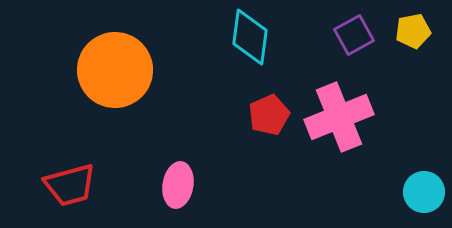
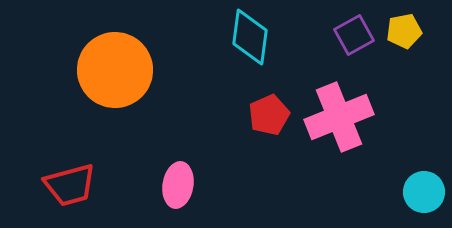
yellow pentagon: moved 9 px left
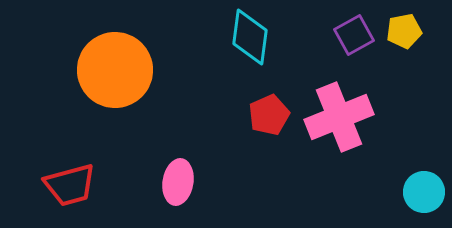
pink ellipse: moved 3 px up
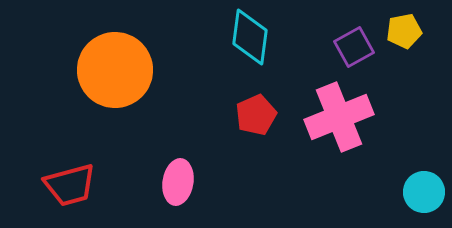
purple square: moved 12 px down
red pentagon: moved 13 px left
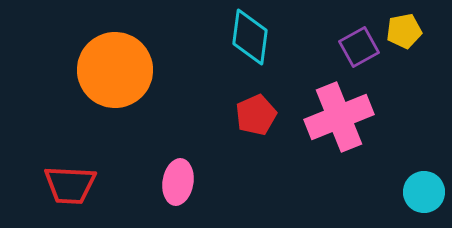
purple square: moved 5 px right
red trapezoid: rotated 18 degrees clockwise
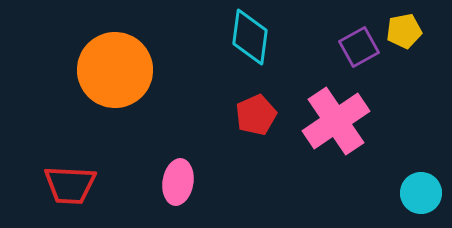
pink cross: moved 3 px left, 4 px down; rotated 12 degrees counterclockwise
cyan circle: moved 3 px left, 1 px down
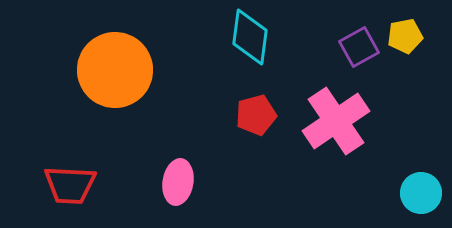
yellow pentagon: moved 1 px right, 5 px down
red pentagon: rotated 9 degrees clockwise
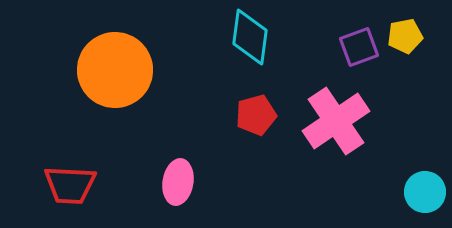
purple square: rotated 9 degrees clockwise
cyan circle: moved 4 px right, 1 px up
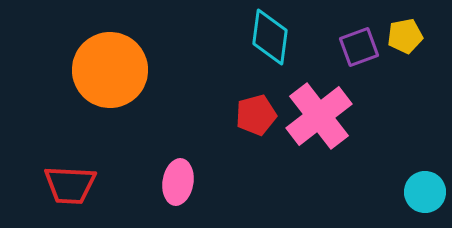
cyan diamond: moved 20 px right
orange circle: moved 5 px left
pink cross: moved 17 px left, 5 px up; rotated 4 degrees counterclockwise
